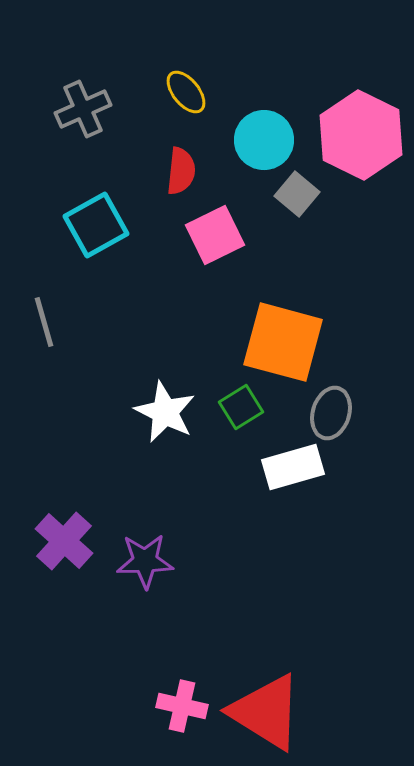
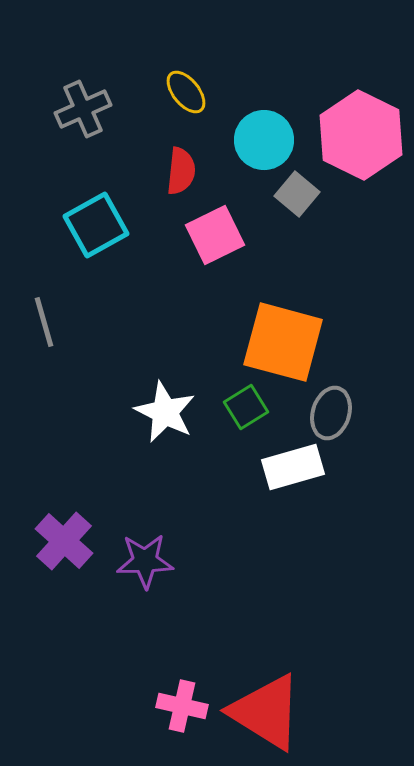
green square: moved 5 px right
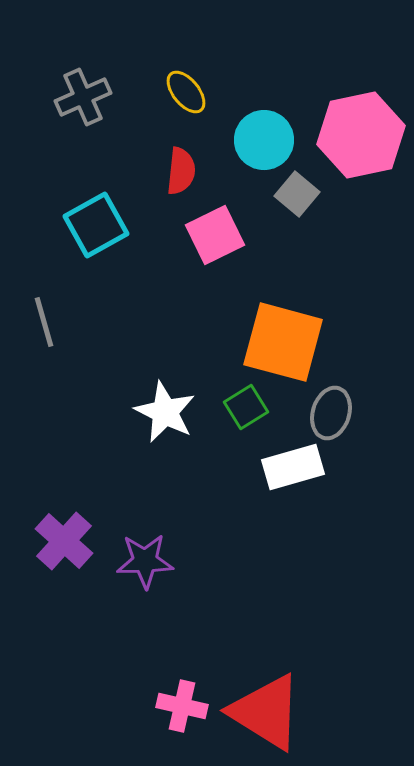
gray cross: moved 12 px up
pink hexagon: rotated 22 degrees clockwise
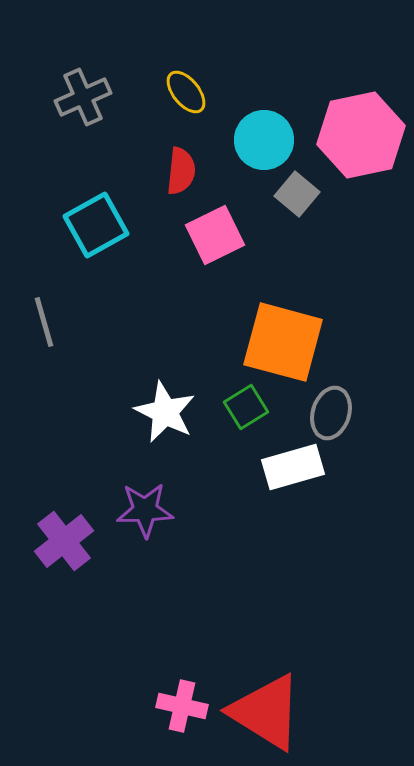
purple cross: rotated 10 degrees clockwise
purple star: moved 51 px up
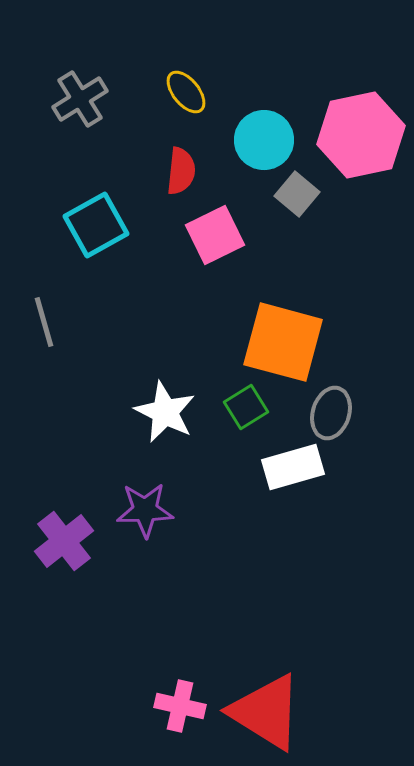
gray cross: moved 3 px left, 2 px down; rotated 8 degrees counterclockwise
pink cross: moved 2 px left
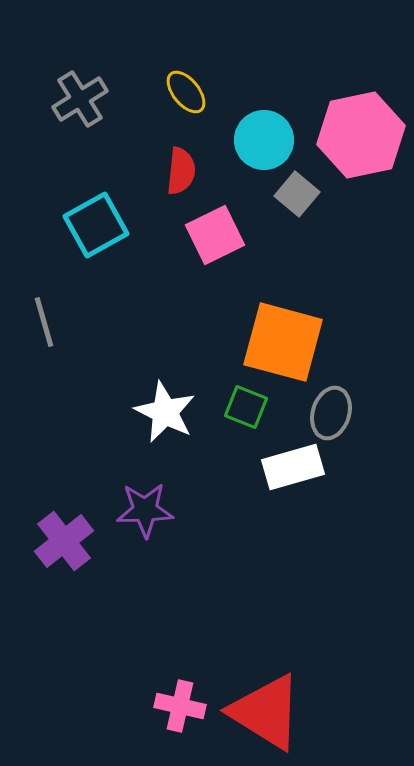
green square: rotated 36 degrees counterclockwise
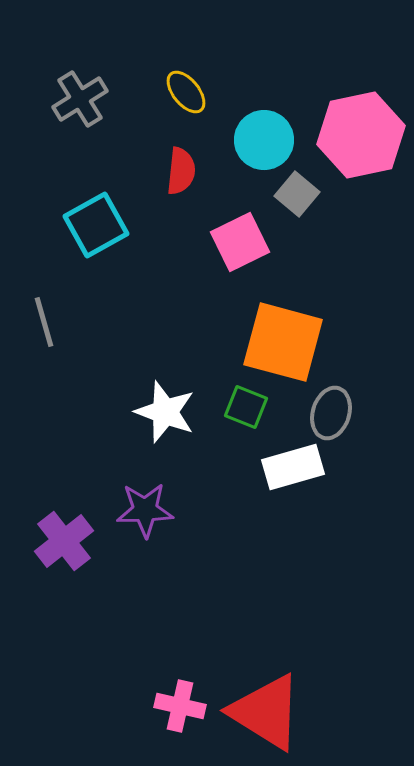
pink square: moved 25 px right, 7 px down
white star: rotated 6 degrees counterclockwise
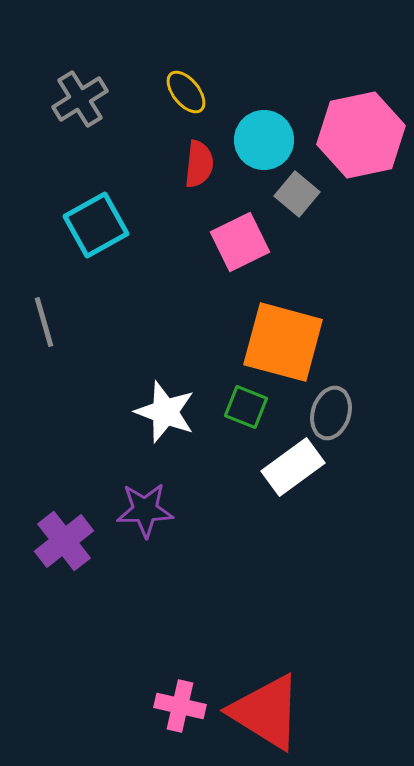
red semicircle: moved 18 px right, 7 px up
white rectangle: rotated 20 degrees counterclockwise
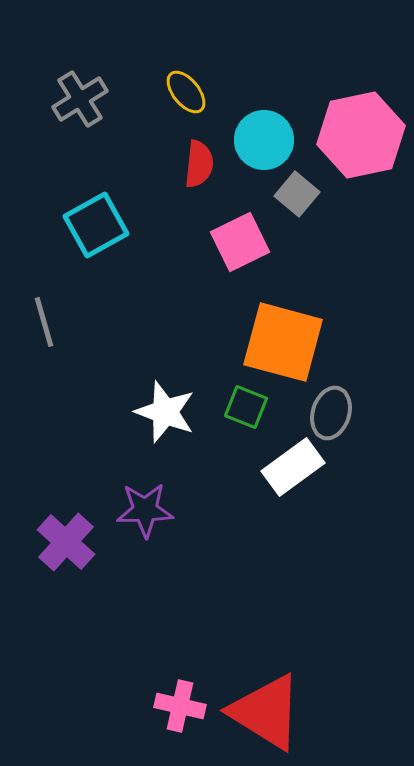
purple cross: moved 2 px right, 1 px down; rotated 10 degrees counterclockwise
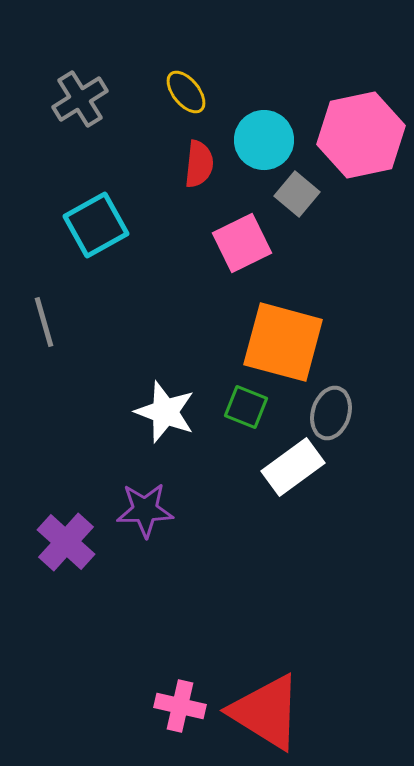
pink square: moved 2 px right, 1 px down
